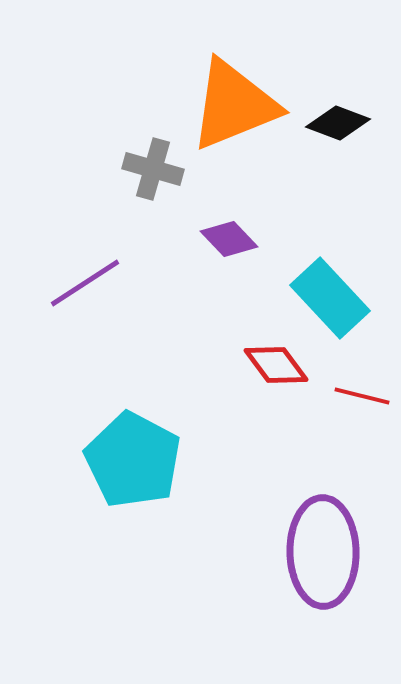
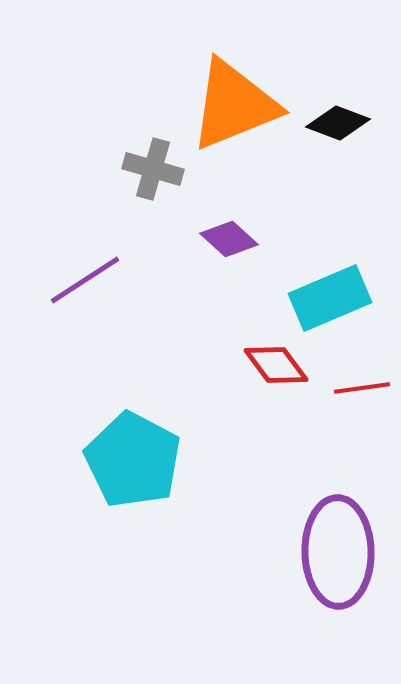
purple diamond: rotated 4 degrees counterclockwise
purple line: moved 3 px up
cyan rectangle: rotated 70 degrees counterclockwise
red line: moved 8 px up; rotated 22 degrees counterclockwise
purple ellipse: moved 15 px right
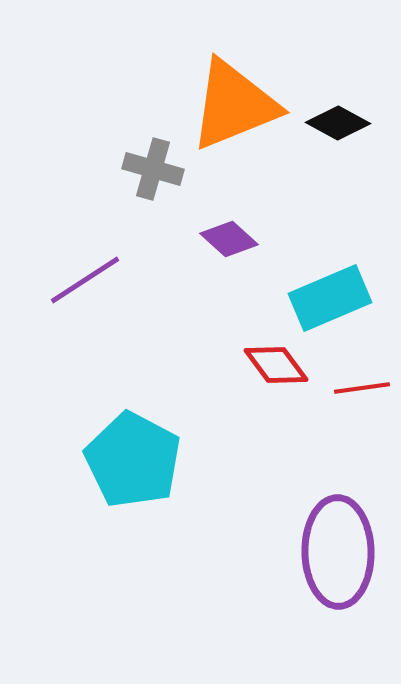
black diamond: rotated 8 degrees clockwise
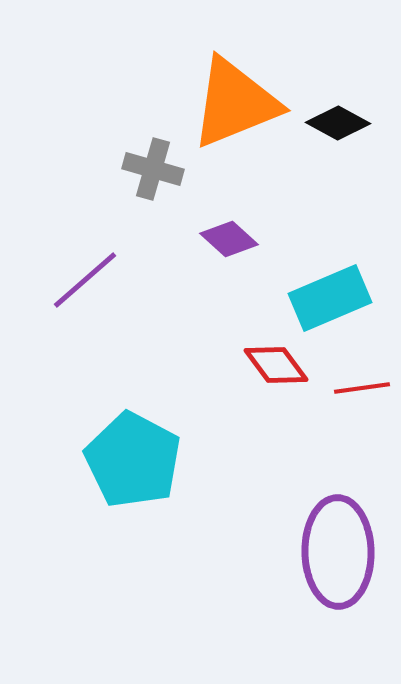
orange triangle: moved 1 px right, 2 px up
purple line: rotated 8 degrees counterclockwise
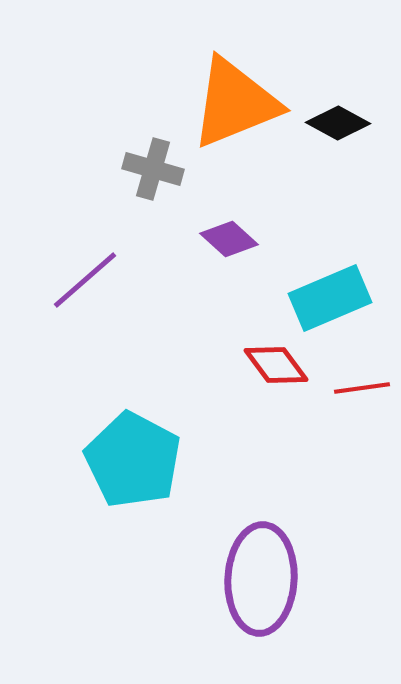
purple ellipse: moved 77 px left, 27 px down; rotated 4 degrees clockwise
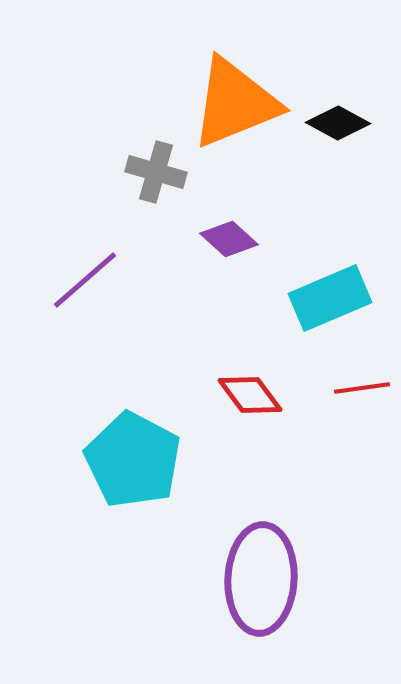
gray cross: moved 3 px right, 3 px down
red diamond: moved 26 px left, 30 px down
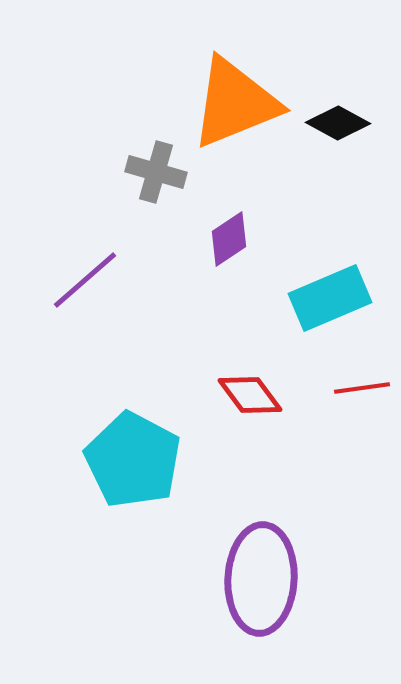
purple diamond: rotated 76 degrees counterclockwise
